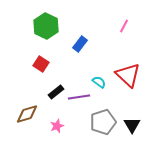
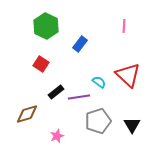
pink line: rotated 24 degrees counterclockwise
gray pentagon: moved 5 px left, 1 px up
pink star: moved 10 px down
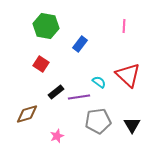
green hexagon: rotated 15 degrees counterclockwise
gray pentagon: rotated 10 degrees clockwise
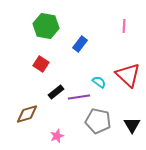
gray pentagon: rotated 20 degrees clockwise
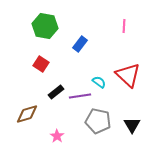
green hexagon: moved 1 px left
purple line: moved 1 px right, 1 px up
pink star: rotated 16 degrees counterclockwise
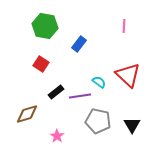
blue rectangle: moved 1 px left
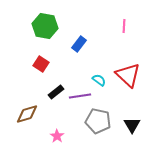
cyan semicircle: moved 2 px up
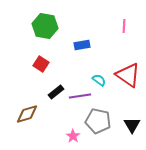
blue rectangle: moved 3 px right, 1 px down; rotated 42 degrees clockwise
red triangle: rotated 8 degrees counterclockwise
pink star: moved 16 px right
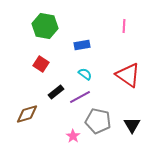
cyan semicircle: moved 14 px left, 6 px up
purple line: moved 1 px down; rotated 20 degrees counterclockwise
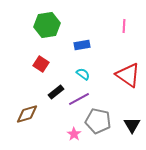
green hexagon: moved 2 px right, 1 px up; rotated 20 degrees counterclockwise
cyan semicircle: moved 2 px left
purple line: moved 1 px left, 2 px down
pink star: moved 1 px right, 2 px up
